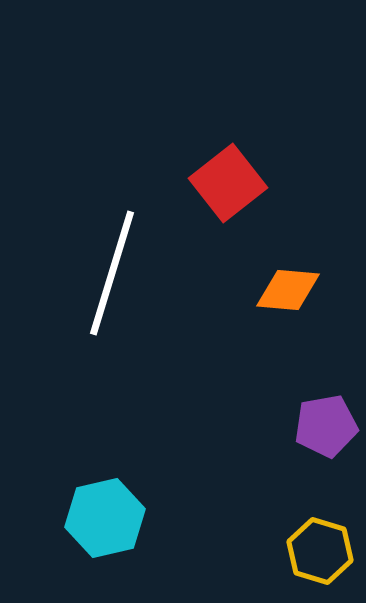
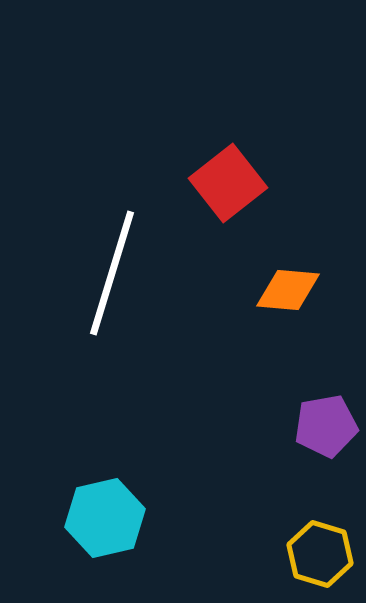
yellow hexagon: moved 3 px down
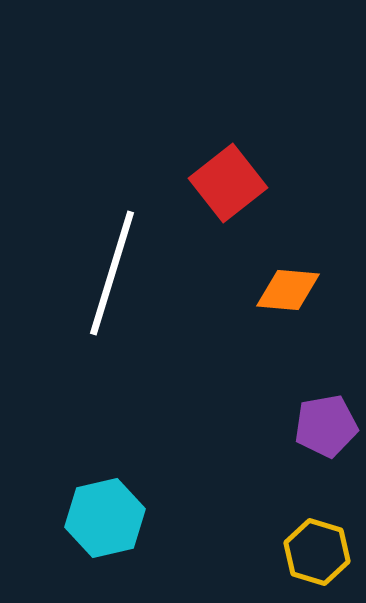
yellow hexagon: moved 3 px left, 2 px up
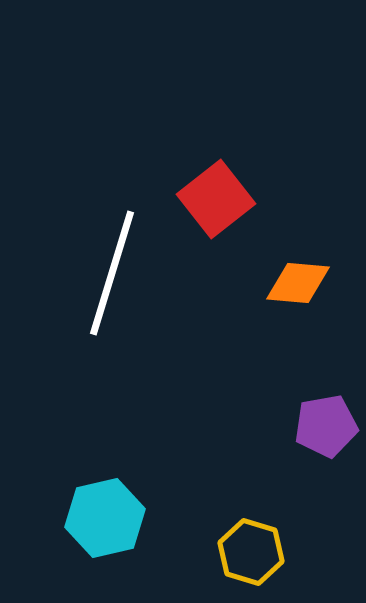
red square: moved 12 px left, 16 px down
orange diamond: moved 10 px right, 7 px up
yellow hexagon: moved 66 px left
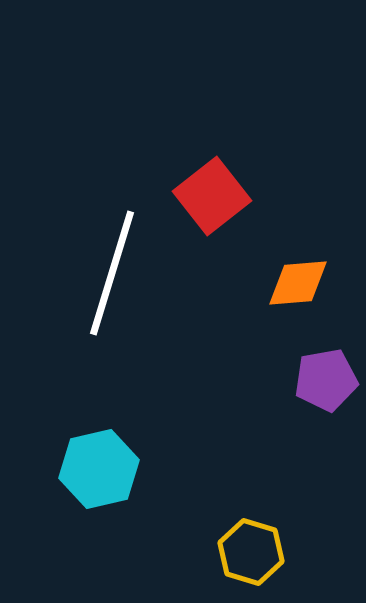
red square: moved 4 px left, 3 px up
orange diamond: rotated 10 degrees counterclockwise
purple pentagon: moved 46 px up
cyan hexagon: moved 6 px left, 49 px up
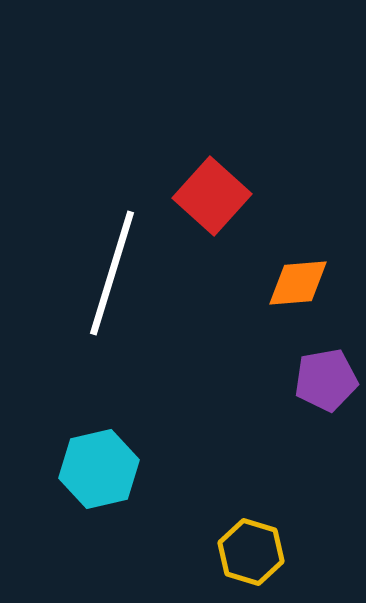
red square: rotated 10 degrees counterclockwise
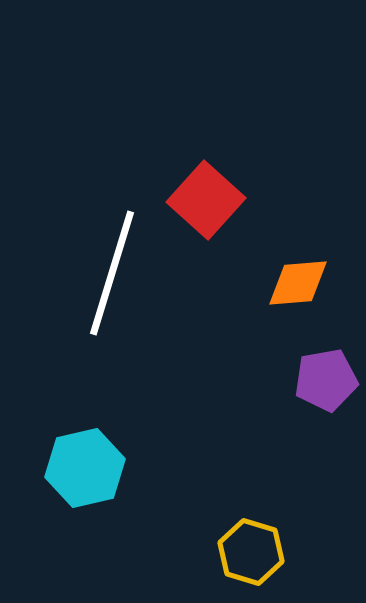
red square: moved 6 px left, 4 px down
cyan hexagon: moved 14 px left, 1 px up
